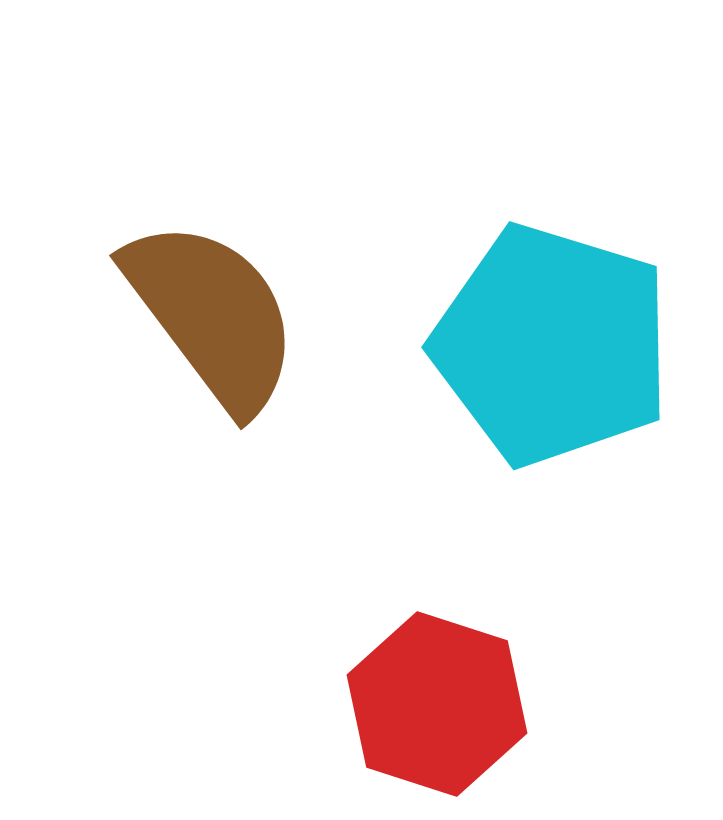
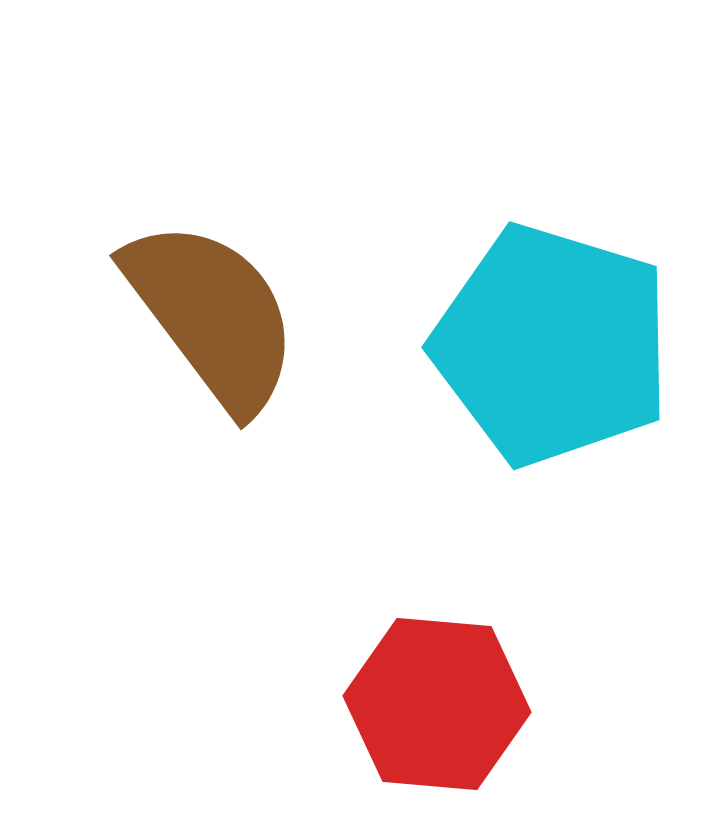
red hexagon: rotated 13 degrees counterclockwise
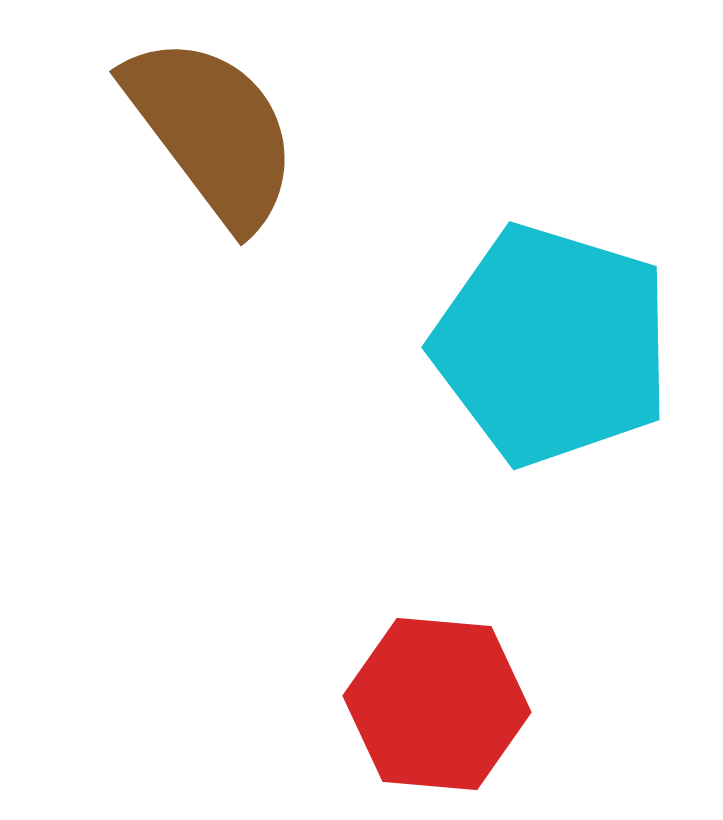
brown semicircle: moved 184 px up
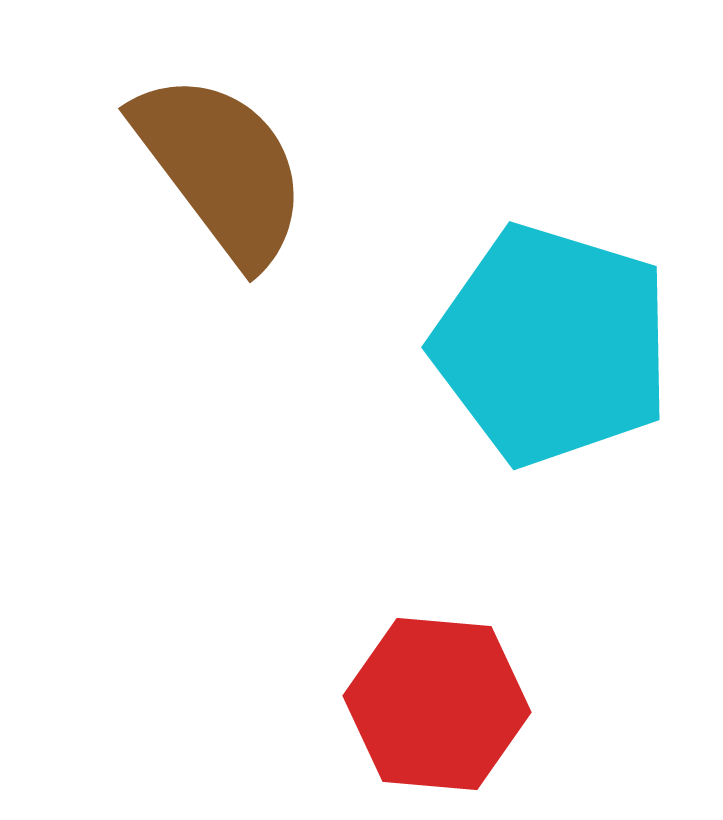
brown semicircle: moved 9 px right, 37 px down
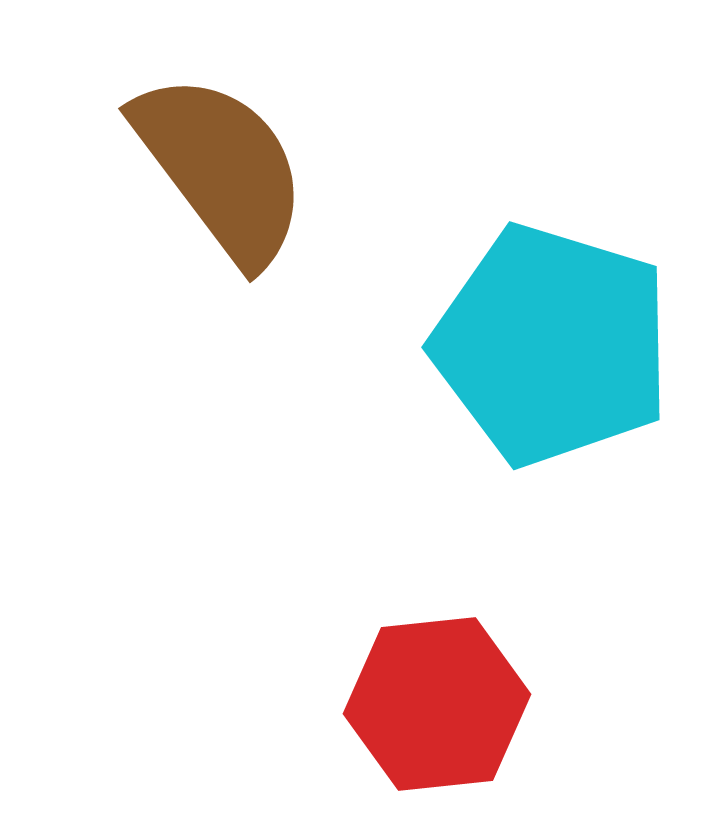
red hexagon: rotated 11 degrees counterclockwise
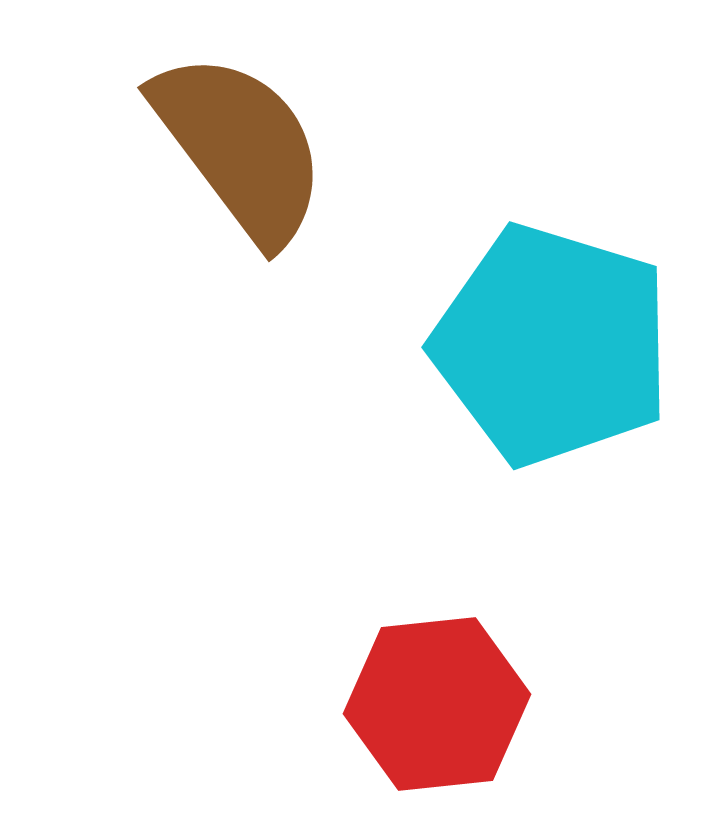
brown semicircle: moved 19 px right, 21 px up
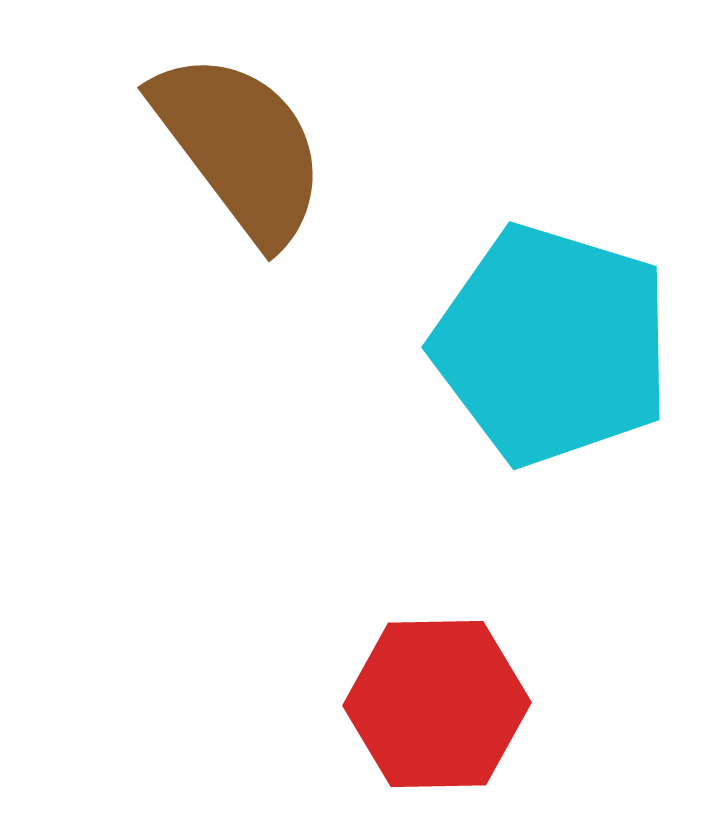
red hexagon: rotated 5 degrees clockwise
